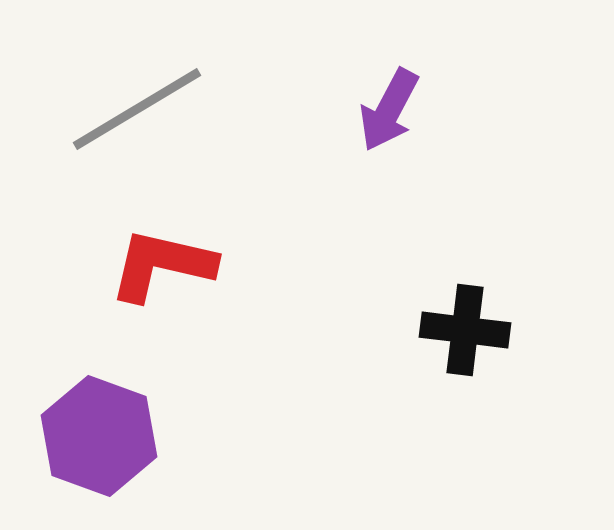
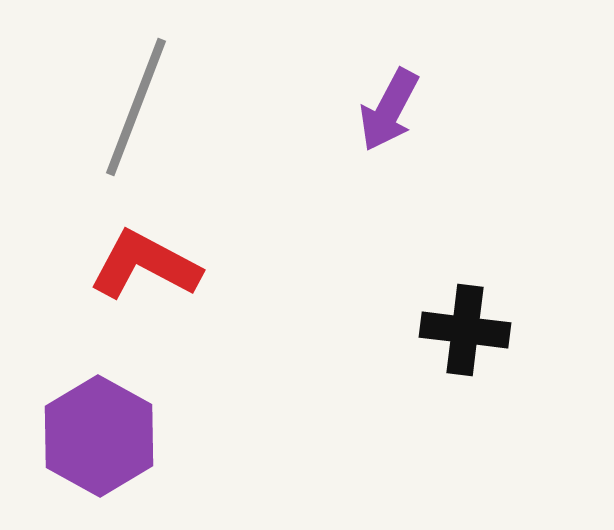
gray line: moved 1 px left, 2 px up; rotated 38 degrees counterclockwise
red L-shape: moved 17 px left; rotated 15 degrees clockwise
purple hexagon: rotated 9 degrees clockwise
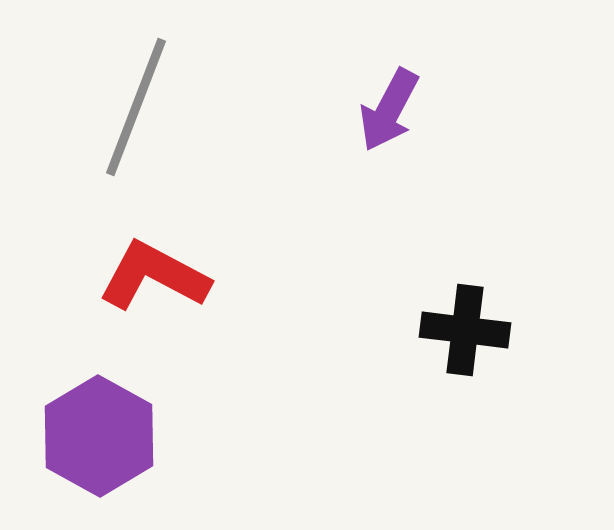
red L-shape: moved 9 px right, 11 px down
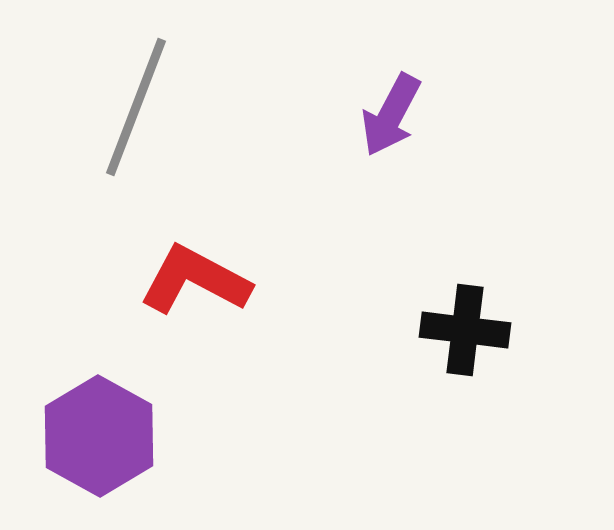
purple arrow: moved 2 px right, 5 px down
red L-shape: moved 41 px right, 4 px down
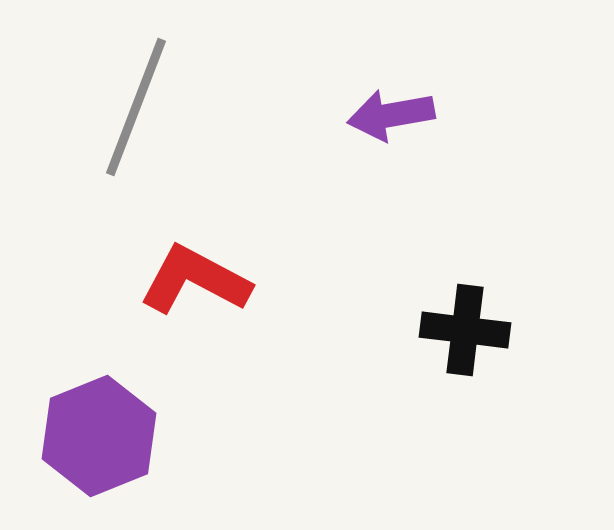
purple arrow: rotated 52 degrees clockwise
purple hexagon: rotated 9 degrees clockwise
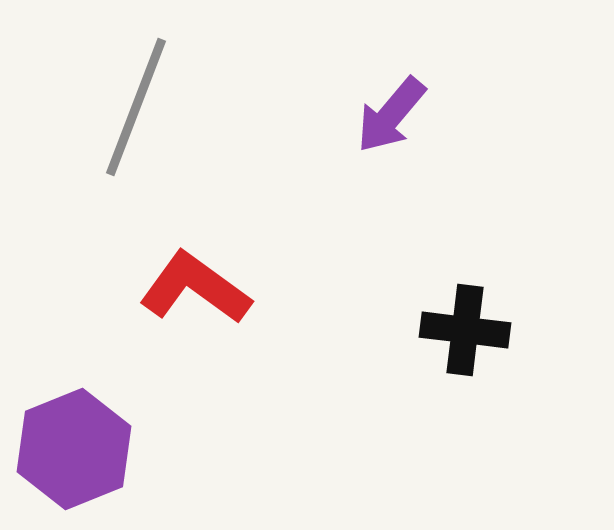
purple arrow: rotated 40 degrees counterclockwise
red L-shape: moved 8 px down; rotated 8 degrees clockwise
purple hexagon: moved 25 px left, 13 px down
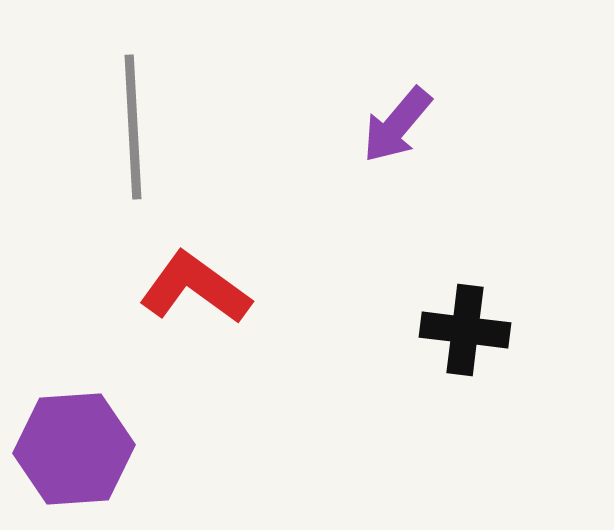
gray line: moved 3 px left, 20 px down; rotated 24 degrees counterclockwise
purple arrow: moved 6 px right, 10 px down
purple hexagon: rotated 18 degrees clockwise
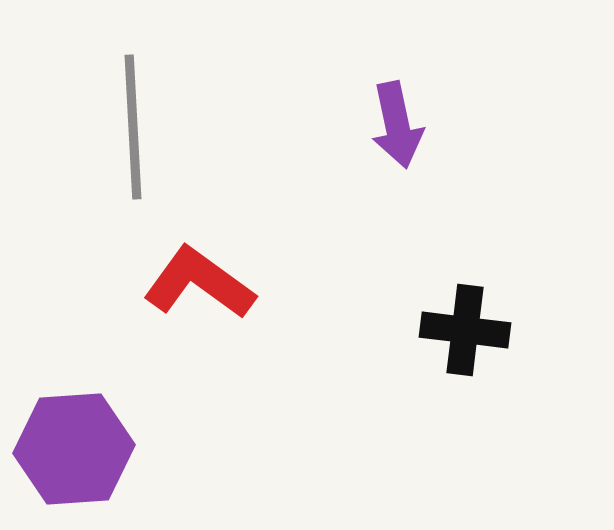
purple arrow: rotated 52 degrees counterclockwise
red L-shape: moved 4 px right, 5 px up
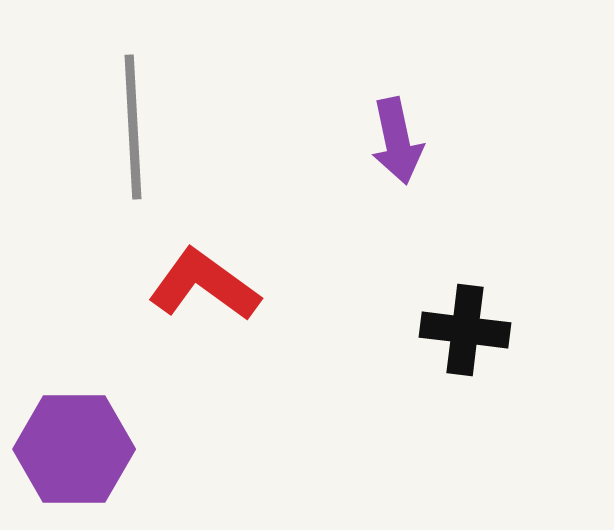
purple arrow: moved 16 px down
red L-shape: moved 5 px right, 2 px down
purple hexagon: rotated 4 degrees clockwise
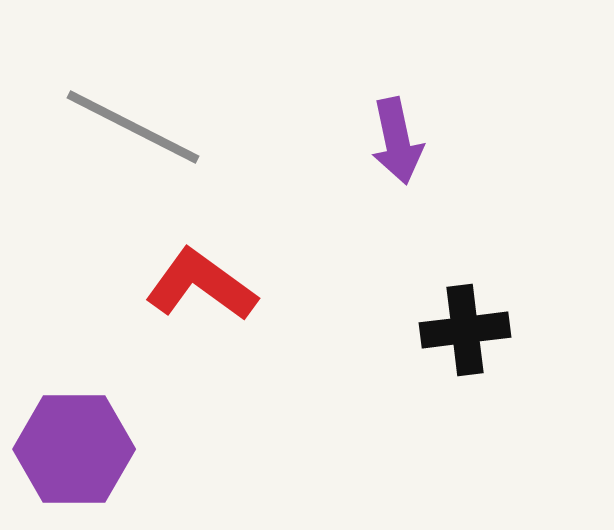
gray line: rotated 60 degrees counterclockwise
red L-shape: moved 3 px left
black cross: rotated 14 degrees counterclockwise
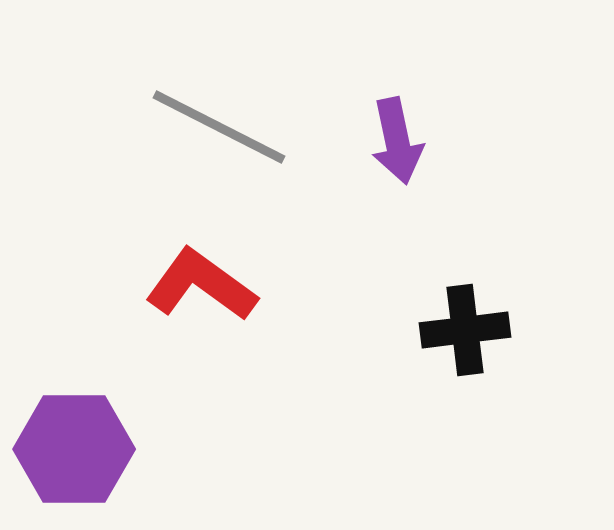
gray line: moved 86 px right
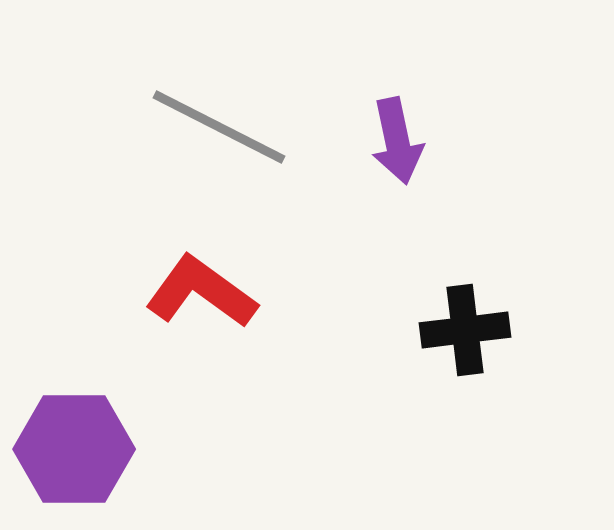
red L-shape: moved 7 px down
